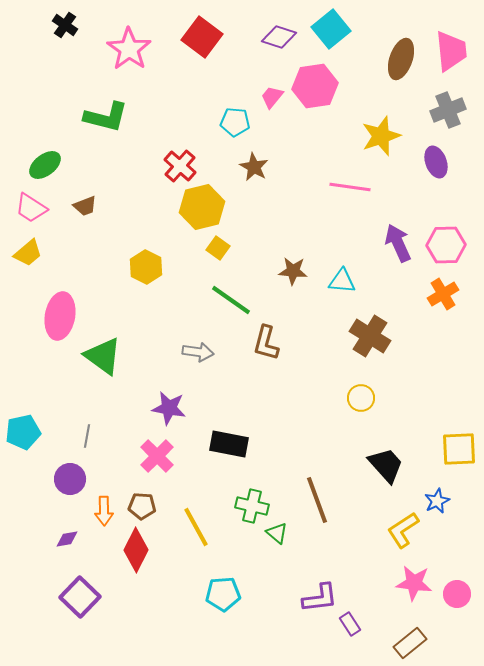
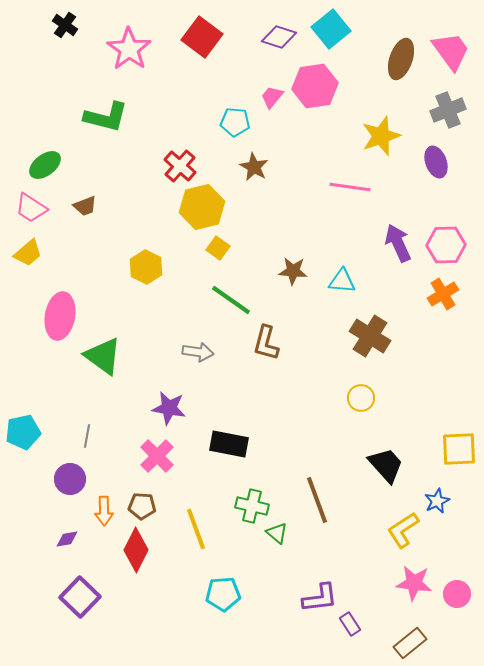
pink trapezoid at (451, 51): rotated 30 degrees counterclockwise
yellow line at (196, 527): moved 2 px down; rotated 9 degrees clockwise
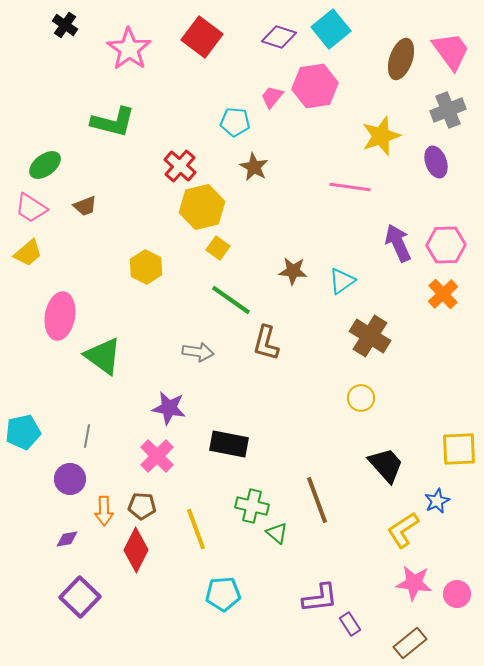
green L-shape at (106, 117): moved 7 px right, 5 px down
cyan triangle at (342, 281): rotated 40 degrees counterclockwise
orange cross at (443, 294): rotated 12 degrees counterclockwise
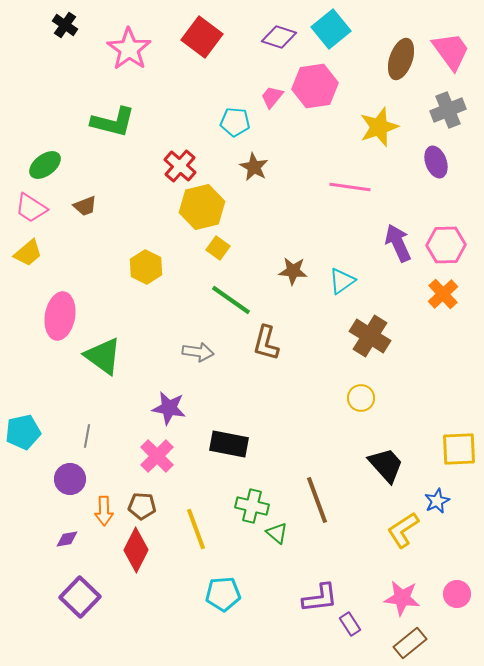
yellow star at (381, 136): moved 2 px left, 9 px up
pink star at (414, 583): moved 12 px left, 15 px down
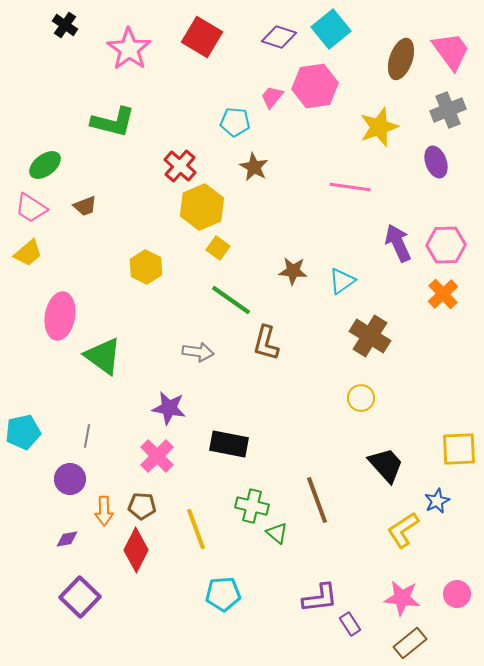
red square at (202, 37): rotated 6 degrees counterclockwise
yellow hexagon at (202, 207): rotated 9 degrees counterclockwise
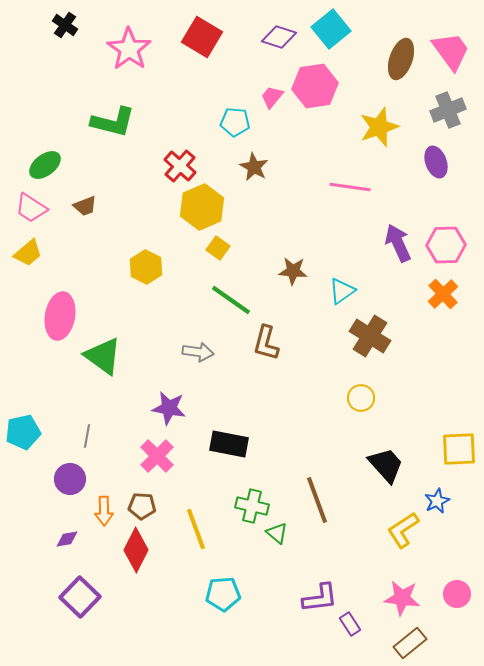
cyan triangle at (342, 281): moved 10 px down
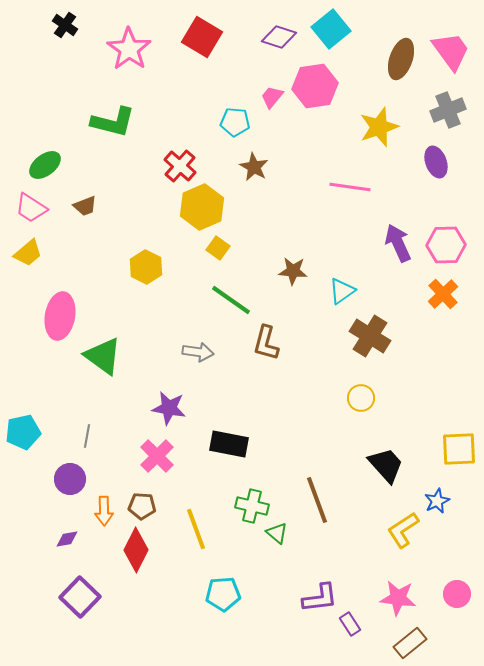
pink star at (402, 598): moved 4 px left
